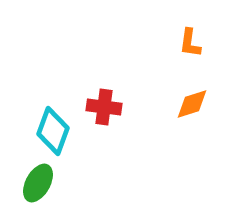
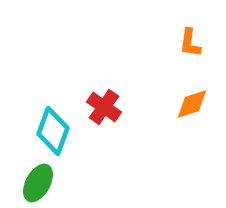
red cross: rotated 28 degrees clockwise
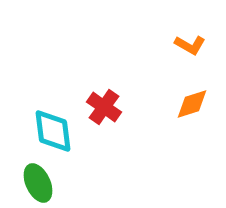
orange L-shape: moved 2 px down; rotated 68 degrees counterclockwise
cyan diamond: rotated 27 degrees counterclockwise
green ellipse: rotated 54 degrees counterclockwise
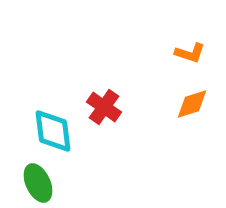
orange L-shape: moved 8 px down; rotated 12 degrees counterclockwise
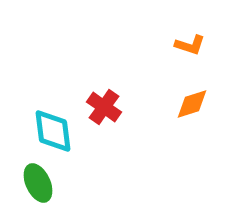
orange L-shape: moved 8 px up
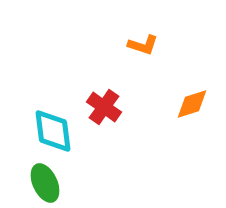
orange L-shape: moved 47 px left
green ellipse: moved 7 px right
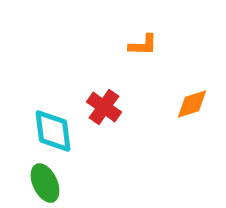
orange L-shape: rotated 16 degrees counterclockwise
